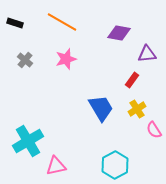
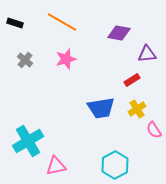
red rectangle: rotated 21 degrees clockwise
blue trapezoid: rotated 112 degrees clockwise
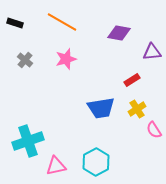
purple triangle: moved 5 px right, 2 px up
cyan cross: rotated 12 degrees clockwise
cyan hexagon: moved 19 px left, 3 px up
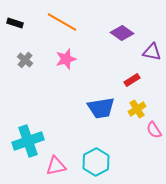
purple diamond: moved 3 px right; rotated 25 degrees clockwise
purple triangle: rotated 18 degrees clockwise
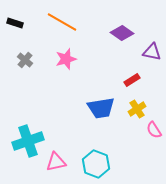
cyan hexagon: moved 2 px down; rotated 12 degrees counterclockwise
pink triangle: moved 4 px up
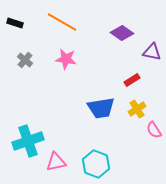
pink star: rotated 25 degrees clockwise
